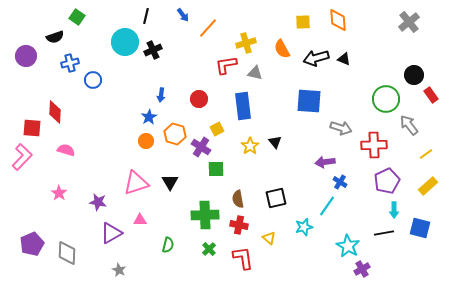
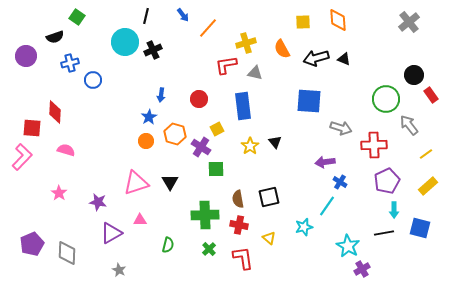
black square at (276, 198): moved 7 px left, 1 px up
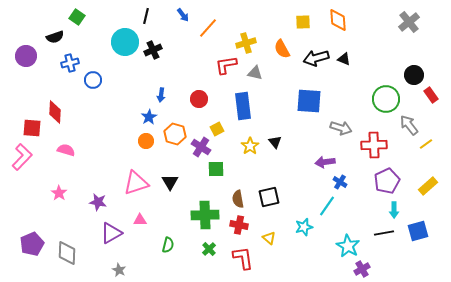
yellow line at (426, 154): moved 10 px up
blue square at (420, 228): moved 2 px left, 3 px down; rotated 30 degrees counterclockwise
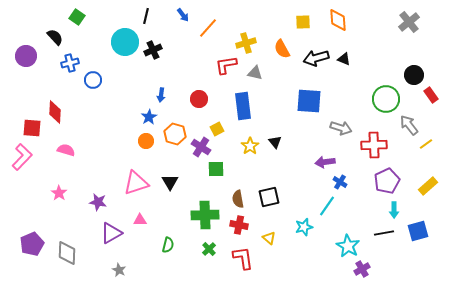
black semicircle at (55, 37): rotated 114 degrees counterclockwise
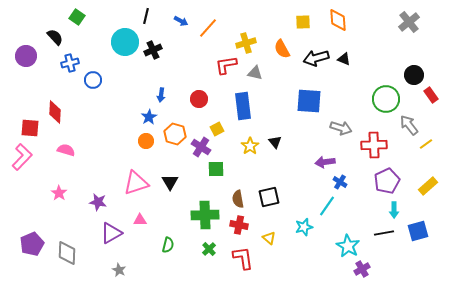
blue arrow at (183, 15): moved 2 px left, 6 px down; rotated 24 degrees counterclockwise
red square at (32, 128): moved 2 px left
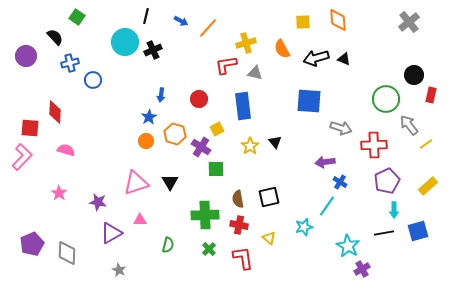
red rectangle at (431, 95): rotated 49 degrees clockwise
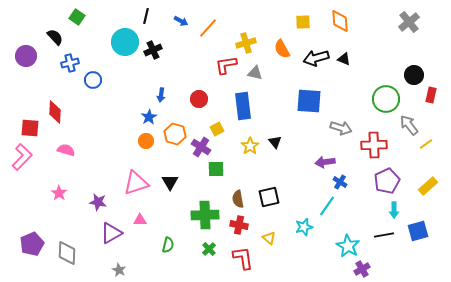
orange diamond at (338, 20): moved 2 px right, 1 px down
black line at (384, 233): moved 2 px down
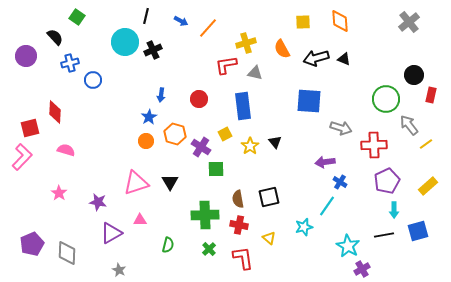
red square at (30, 128): rotated 18 degrees counterclockwise
yellow square at (217, 129): moved 8 px right, 5 px down
